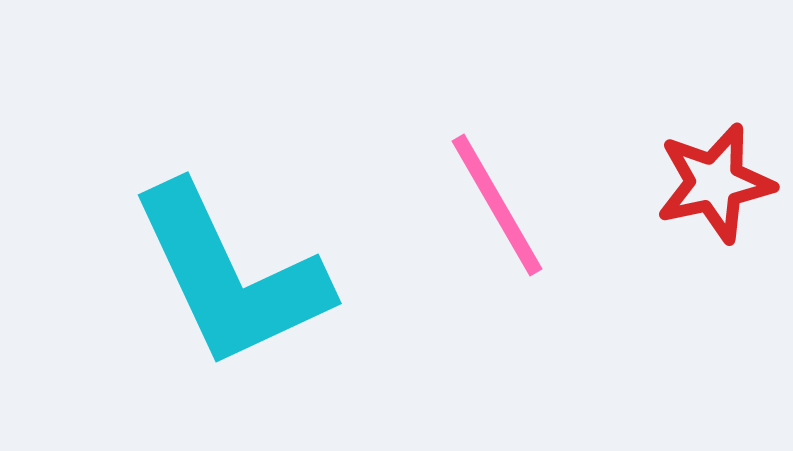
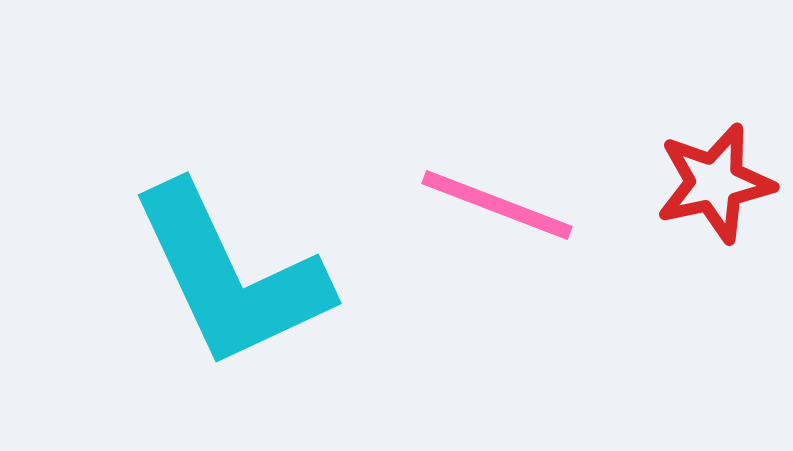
pink line: rotated 39 degrees counterclockwise
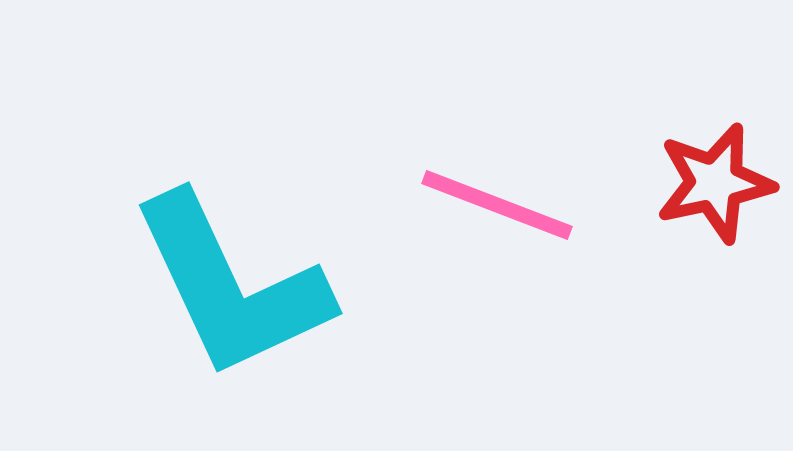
cyan L-shape: moved 1 px right, 10 px down
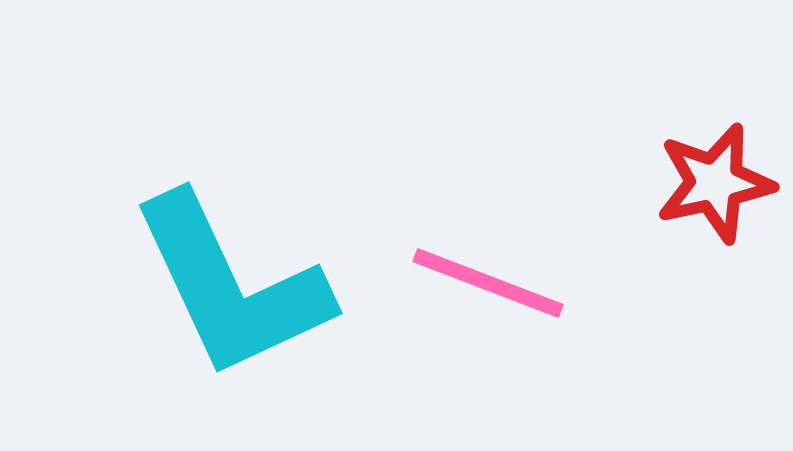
pink line: moved 9 px left, 78 px down
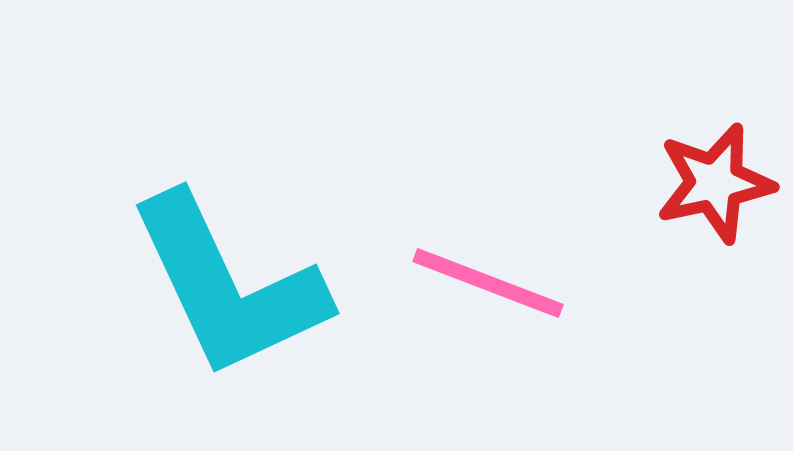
cyan L-shape: moved 3 px left
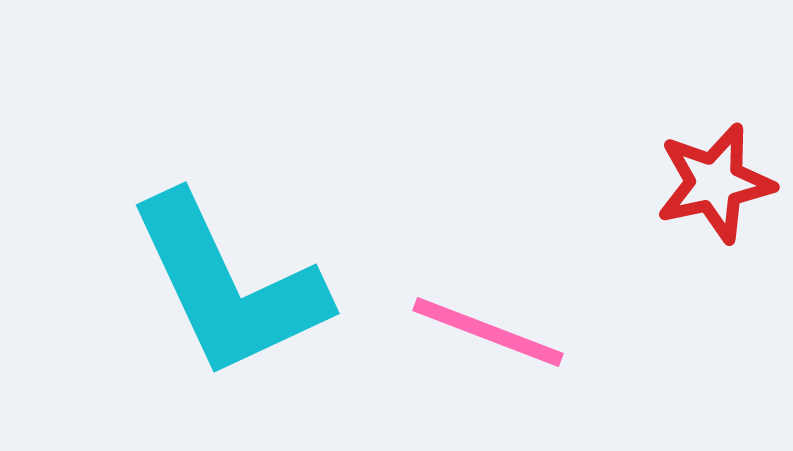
pink line: moved 49 px down
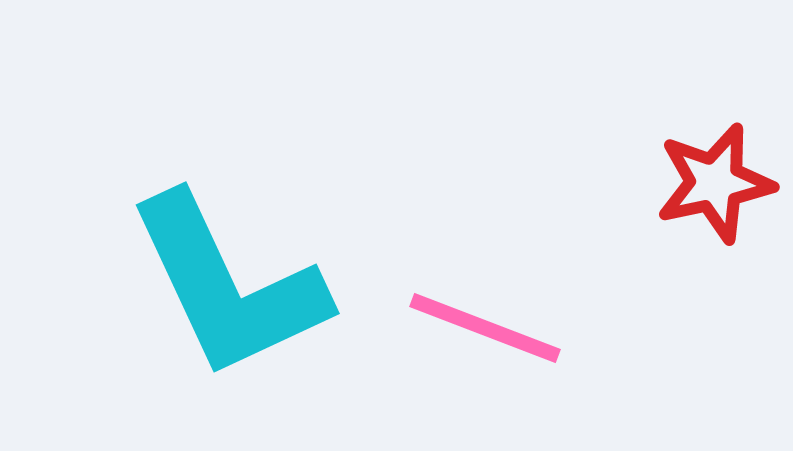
pink line: moved 3 px left, 4 px up
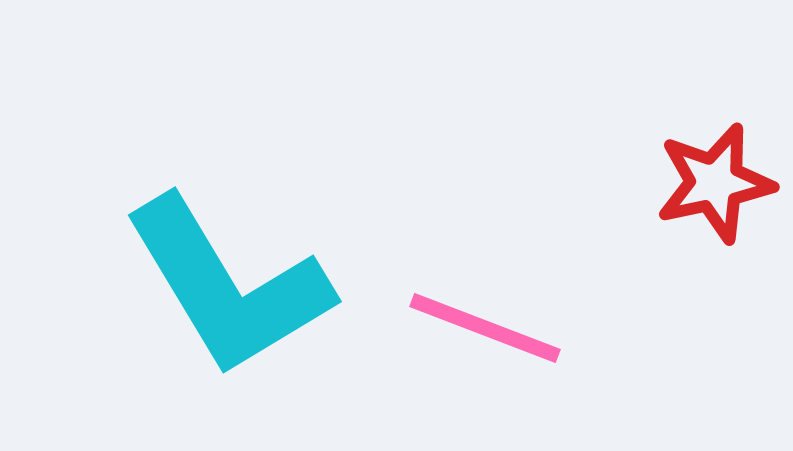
cyan L-shape: rotated 6 degrees counterclockwise
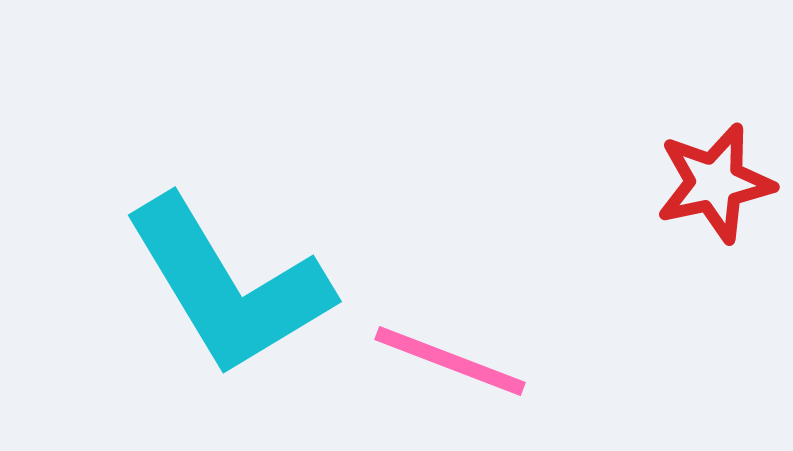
pink line: moved 35 px left, 33 px down
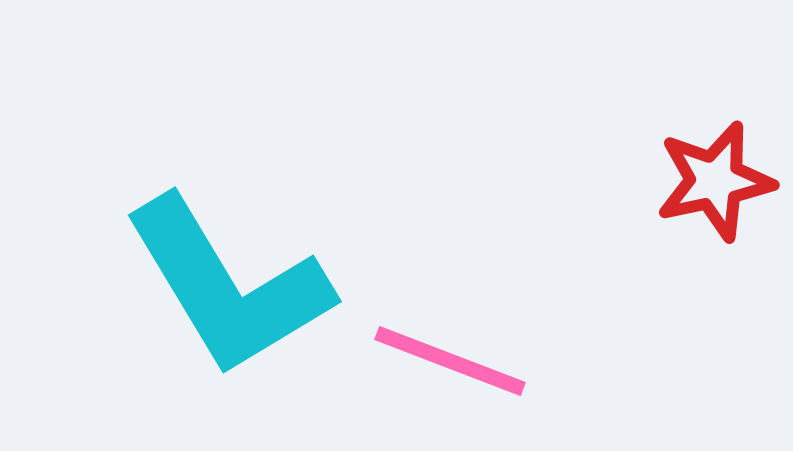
red star: moved 2 px up
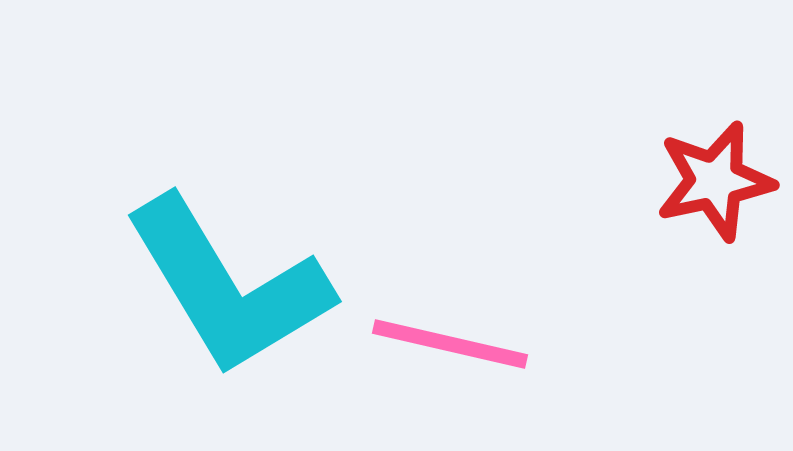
pink line: moved 17 px up; rotated 8 degrees counterclockwise
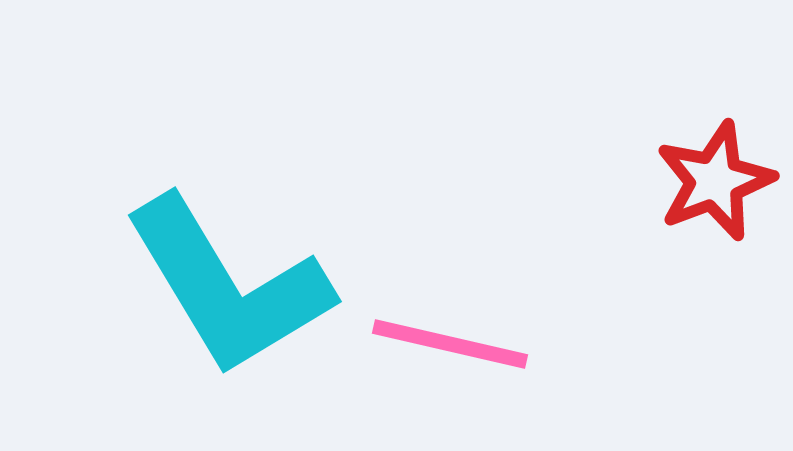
red star: rotated 9 degrees counterclockwise
